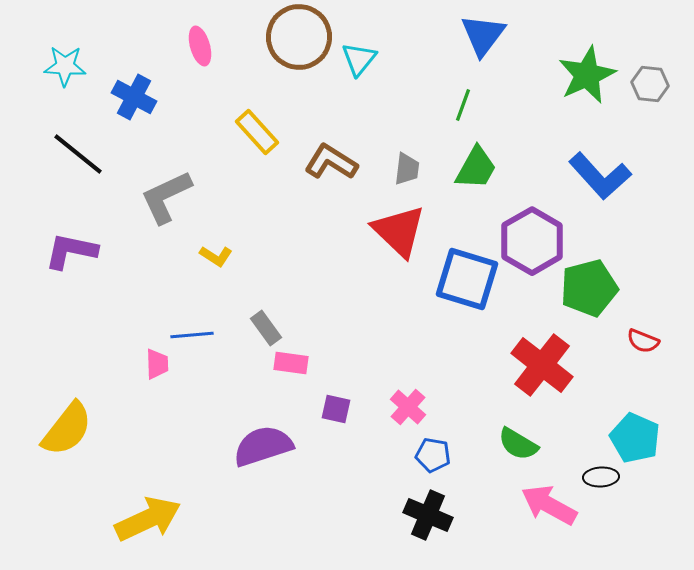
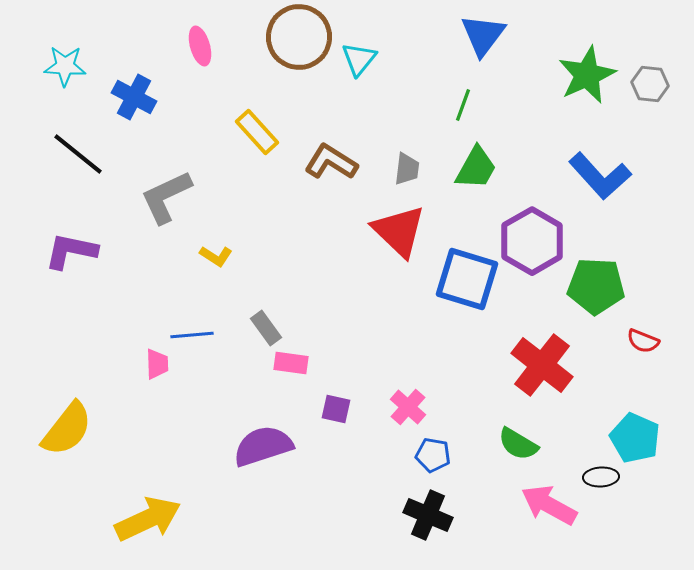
green pentagon: moved 7 px right, 2 px up; rotated 18 degrees clockwise
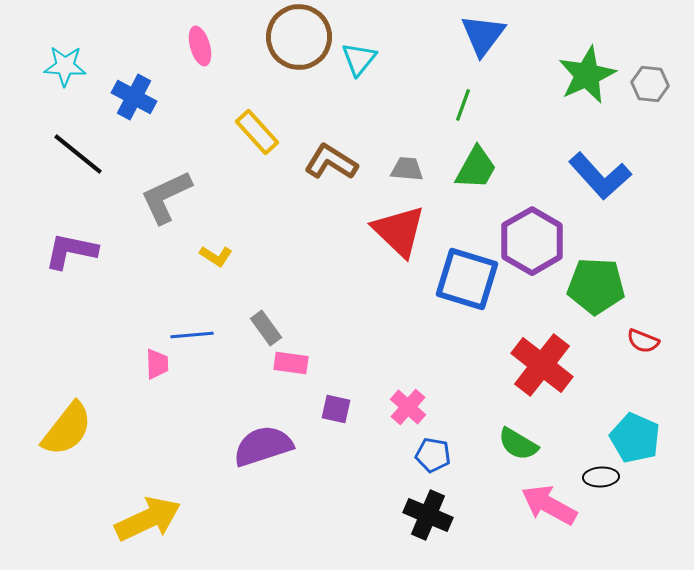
gray trapezoid: rotated 92 degrees counterclockwise
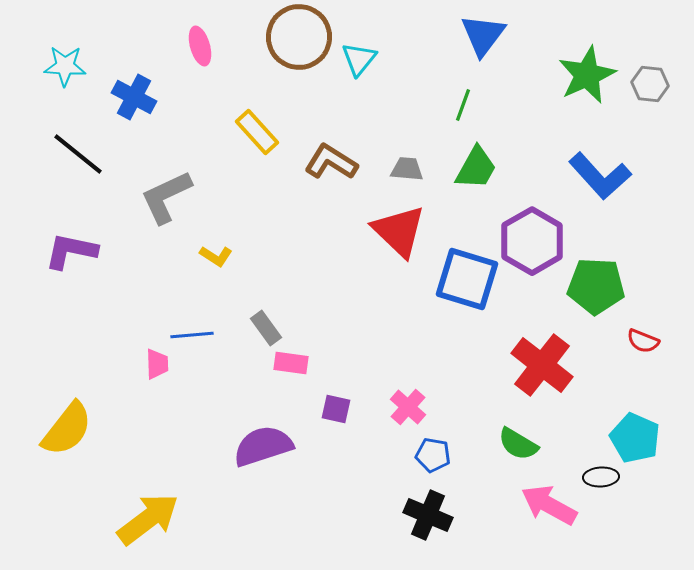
yellow arrow: rotated 12 degrees counterclockwise
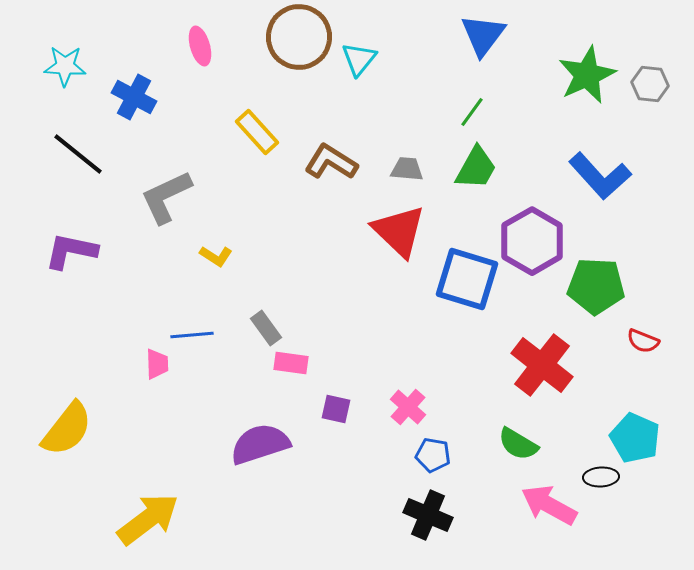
green line: moved 9 px right, 7 px down; rotated 16 degrees clockwise
purple semicircle: moved 3 px left, 2 px up
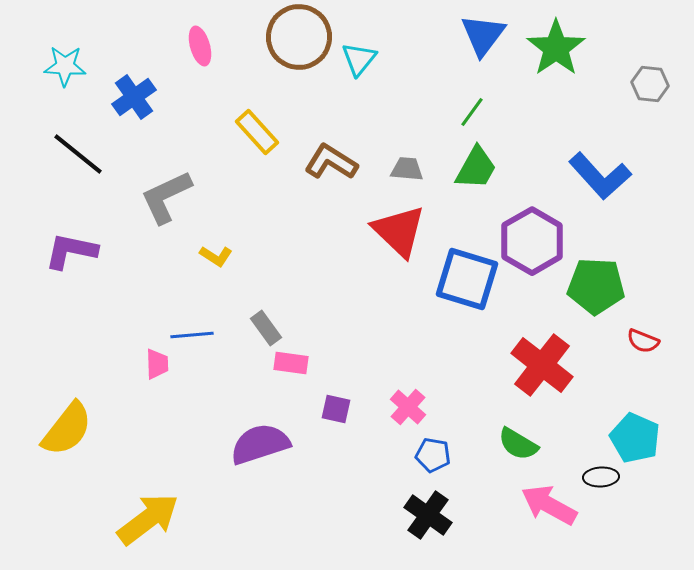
green star: moved 31 px left, 27 px up; rotated 10 degrees counterclockwise
blue cross: rotated 27 degrees clockwise
black cross: rotated 12 degrees clockwise
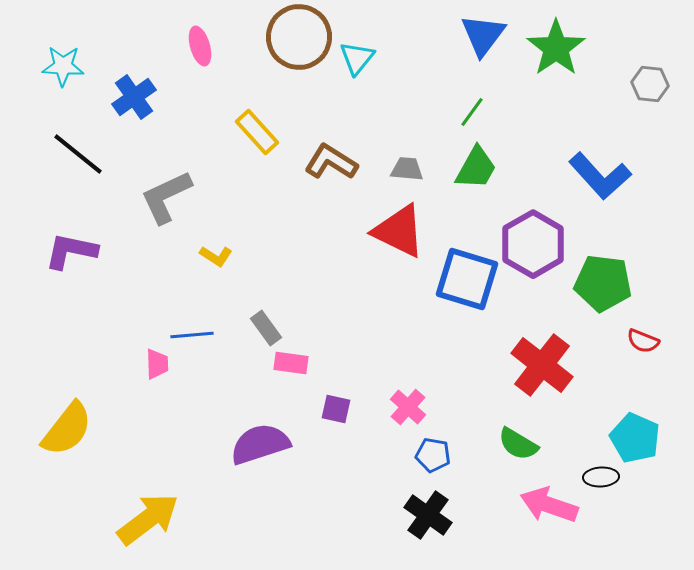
cyan triangle: moved 2 px left, 1 px up
cyan star: moved 2 px left
red triangle: rotated 18 degrees counterclockwise
purple hexagon: moved 1 px right, 3 px down
green pentagon: moved 7 px right, 3 px up; rotated 4 degrees clockwise
pink arrow: rotated 10 degrees counterclockwise
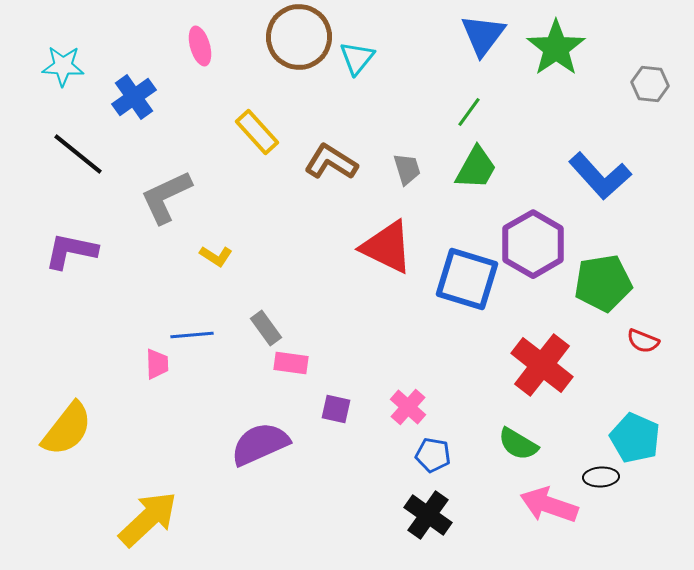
green line: moved 3 px left
gray trapezoid: rotated 68 degrees clockwise
red triangle: moved 12 px left, 16 px down
green pentagon: rotated 16 degrees counterclockwise
purple semicircle: rotated 6 degrees counterclockwise
yellow arrow: rotated 6 degrees counterclockwise
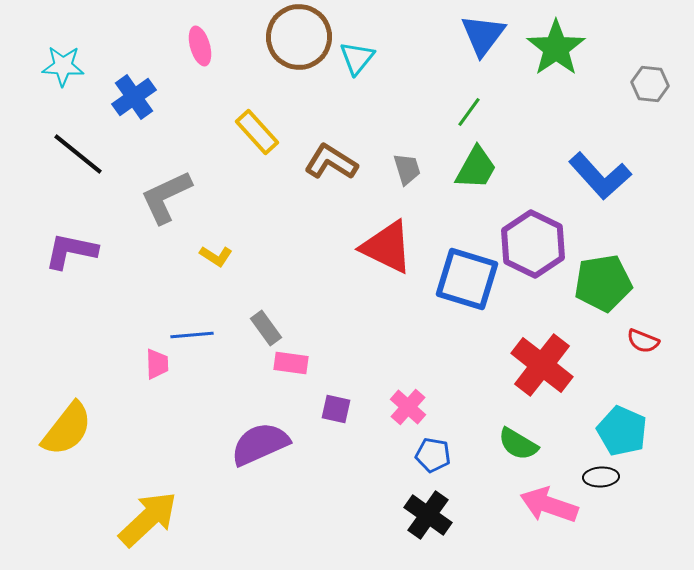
purple hexagon: rotated 4 degrees counterclockwise
cyan pentagon: moved 13 px left, 7 px up
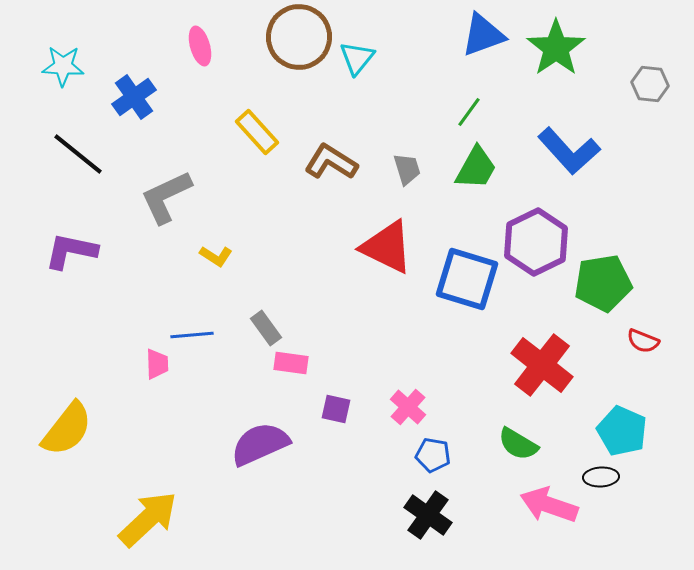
blue triangle: rotated 33 degrees clockwise
blue L-shape: moved 31 px left, 25 px up
purple hexagon: moved 3 px right, 2 px up; rotated 8 degrees clockwise
